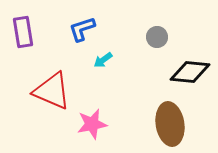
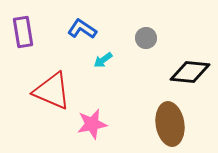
blue L-shape: rotated 52 degrees clockwise
gray circle: moved 11 px left, 1 px down
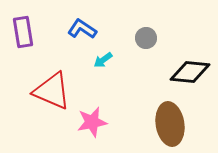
pink star: moved 2 px up
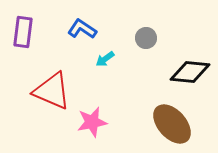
purple rectangle: rotated 16 degrees clockwise
cyan arrow: moved 2 px right, 1 px up
brown ellipse: moved 2 px right; rotated 33 degrees counterclockwise
